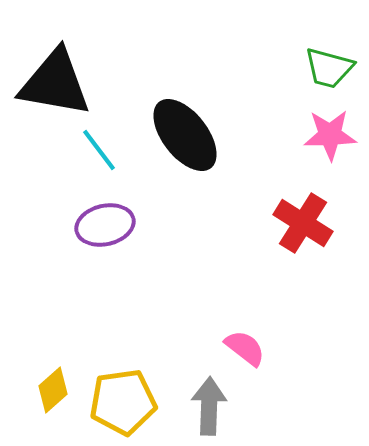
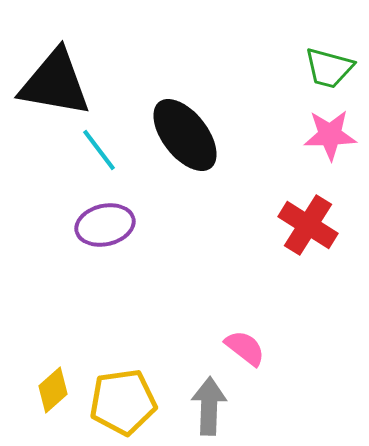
red cross: moved 5 px right, 2 px down
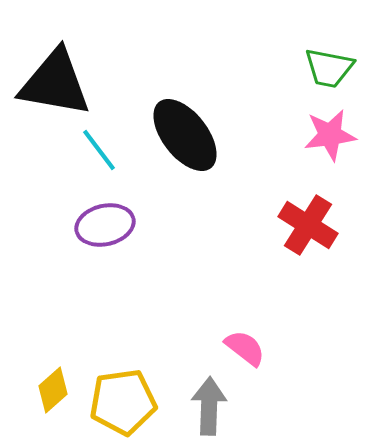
green trapezoid: rotated 4 degrees counterclockwise
pink star: rotated 6 degrees counterclockwise
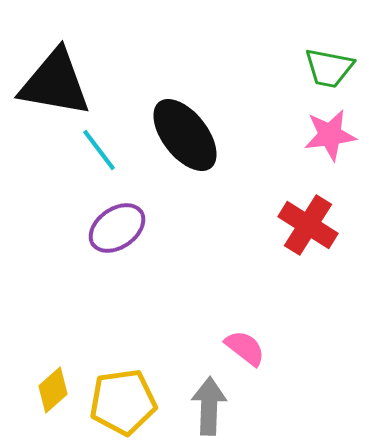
purple ellipse: moved 12 px right, 3 px down; rotated 22 degrees counterclockwise
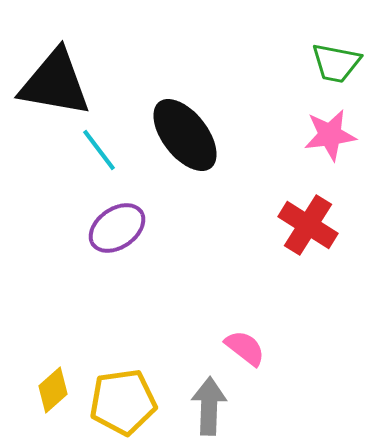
green trapezoid: moved 7 px right, 5 px up
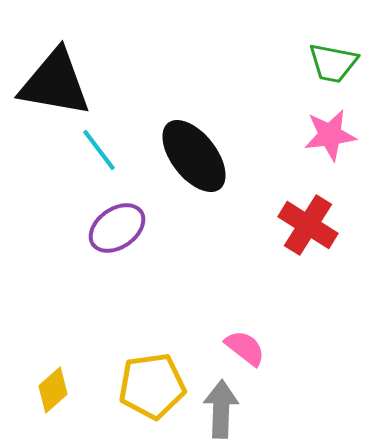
green trapezoid: moved 3 px left
black ellipse: moved 9 px right, 21 px down
yellow pentagon: moved 29 px right, 16 px up
gray arrow: moved 12 px right, 3 px down
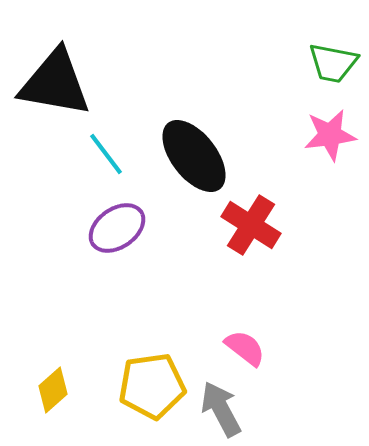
cyan line: moved 7 px right, 4 px down
red cross: moved 57 px left
gray arrow: rotated 30 degrees counterclockwise
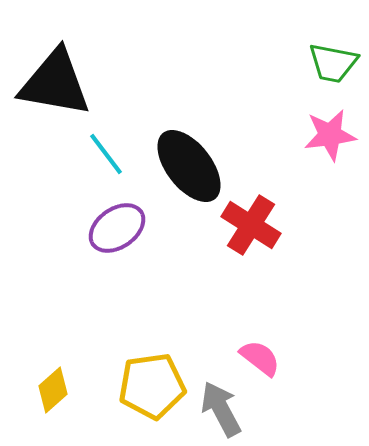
black ellipse: moved 5 px left, 10 px down
pink semicircle: moved 15 px right, 10 px down
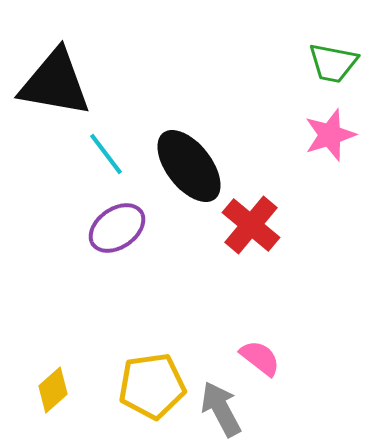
pink star: rotated 10 degrees counterclockwise
red cross: rotated 8 degrees clockwise
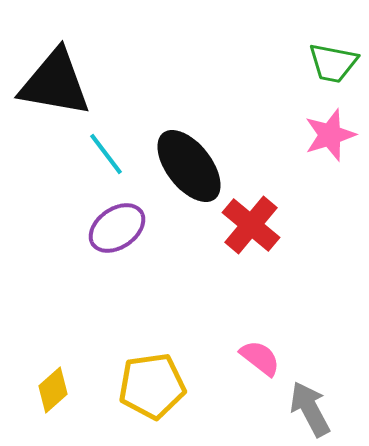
gray arrow: moved 89 px right
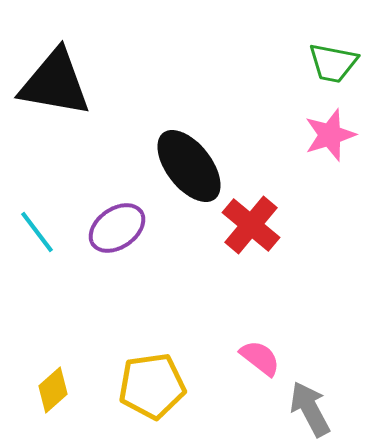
cyan line: moved 69 px left, 78 px down
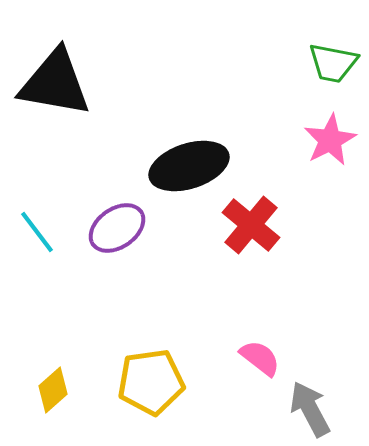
pink star: moved 5 px down; rotated 10 degrees counterclockwise
black ellipse: rotated 70 degrees counterclockwise
yellow pentagon: moved 1 px left, 4 px up
